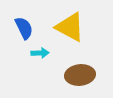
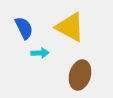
brown ellipse: rotated 68 degrees counterclockwise
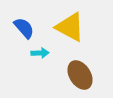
blue semicircle: rotated 15 degrees counterclockwise
brown ellipse: rotated 48 degrees counterclockwise
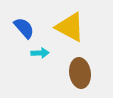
brown ellipse: moved 2 px up; rotated 24 degrees clockwise
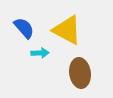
yellow triangle: moved 3 px left, 3 px down
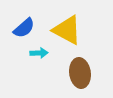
blue semicircle: rotated 90 degrees clockwise
cyan arrow: moved 1 px left
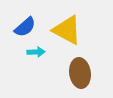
blue semicircle: moved 1 px right, 1 px up
cyan arrow: moved 3 px left, 1 px up
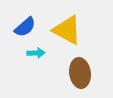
cyan arrow: moved 1 px down
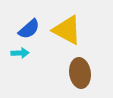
blue semicircle: moved 4 px right, 2 px down
cyan arrow: moved 16 px left
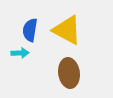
blue semicircle: moved 1 px right, 1 px down; rotated 140 degrees clockwise
brown ellipse: moved 11 px left
